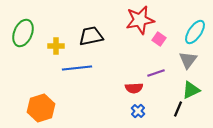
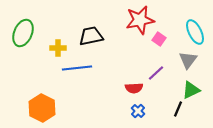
cyan ellipse: rotated 60 degrees counterclockwise
yellow cross: moved 2 px right, 2 px down
purple line: rotated 24 degrees counterclockwise
orange hexagon: moved 1 px right; rotated 16 degrees counterclockwise
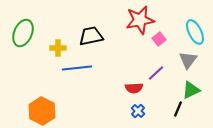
pink square: rotated 16 degrees clockwise
orange hexagon: moved 3 px down
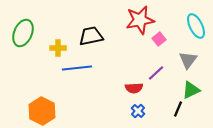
cyan ellipse: moved 1 px right, 6 px up
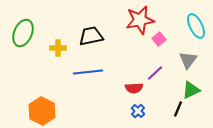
blue line: moved 11 px right, 4 px down
purple line: moved 1 px left
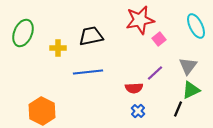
gray triangle: moved 6 px down
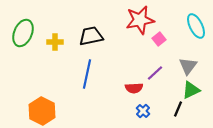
yellow cross: moved 3 px left, 6 px up
blue line: moved 1 px left, 2 px down; rotated 72 degrees counterclockwise
blue cross: moved 5 px right
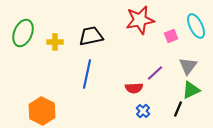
pink square: moved 12 px right, 3 px up; rotated 16 degrees clockwise
